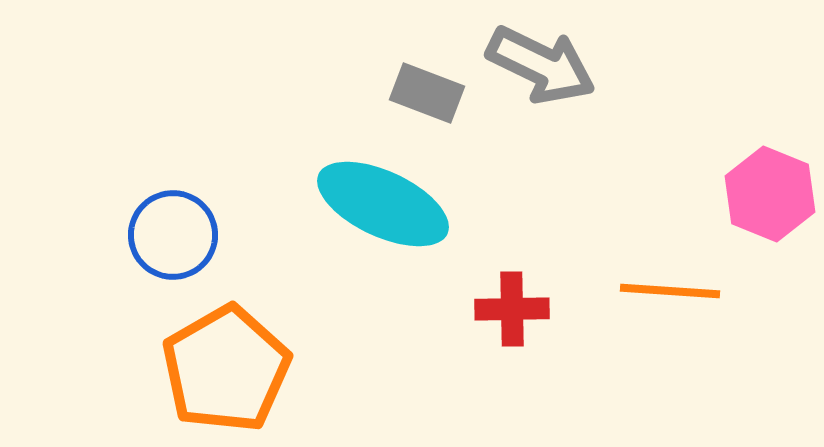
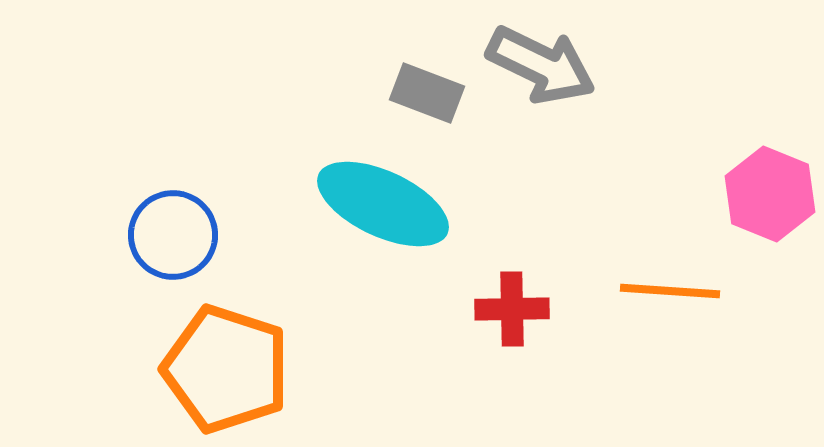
orange pentagon: rotated 24 degrees counterclockwise
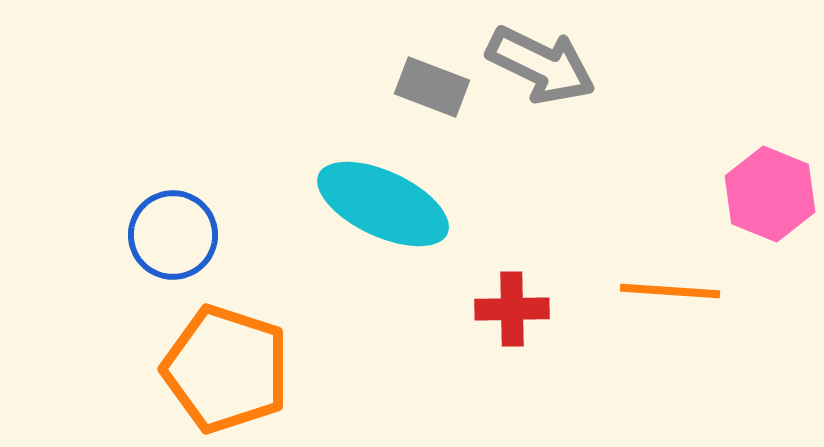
gray rectangle: moved 5 px right, 6 px up
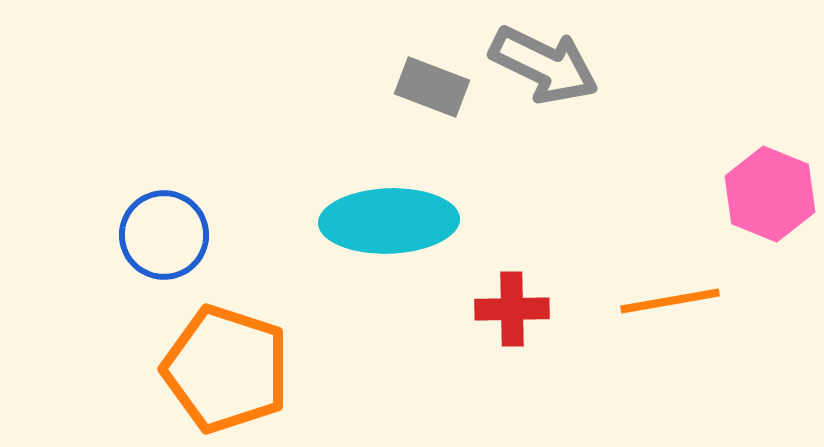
gray arrow: moved 3 px right
cyan ellipse: moved 6 px right, 17 px down; rotated 27 degrees counterclockwise
blue circle: moved 9 px left
orange line: moved 10 px down; rotated 14 degrees counterclockwise
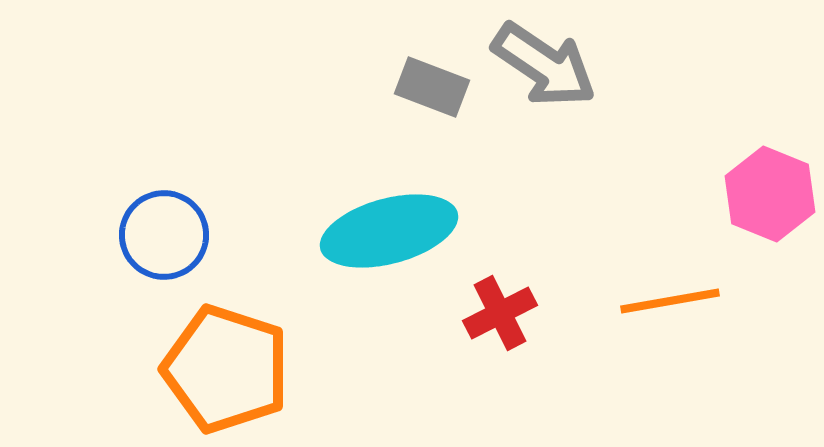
gray arrow: rotated 8 degrees clockwise
cyan ellipse: moved 10 px down; rotated 13 degrees counterclockwise
red cross: moved 12 px left, 4 px down; rotated 26 degrees counterclockwise
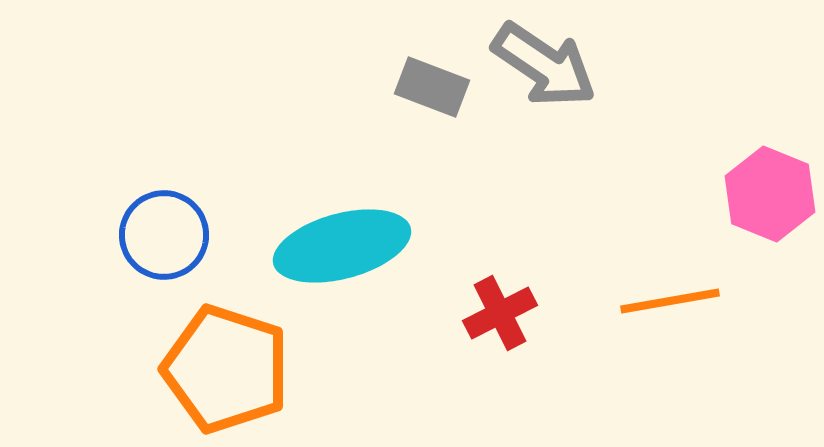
cyan ellipse: moved 47 px left, 15 px down
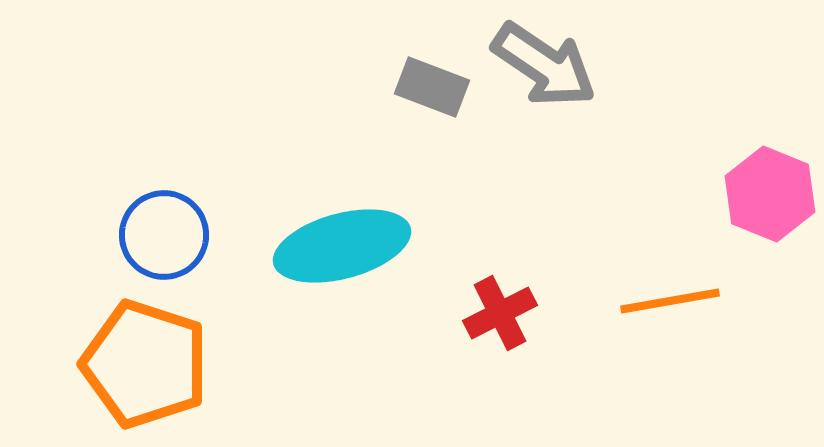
orange pentagon: moved 81 px left, 5 px up
